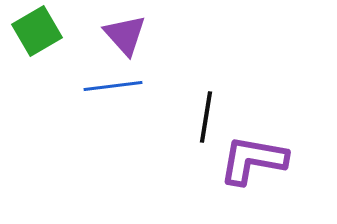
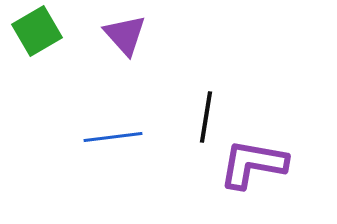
blue line: moved 51 px down
purple L-shape: moved 4 px down
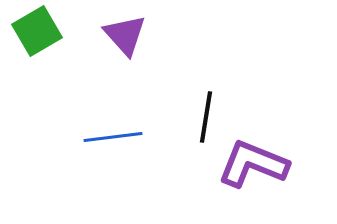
purple L-shape: rotated 12 degrees clockwise
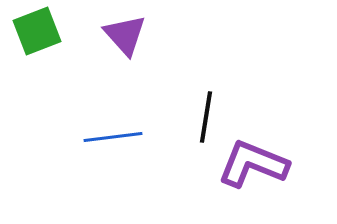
green square: rotated 9 degrees clockwise
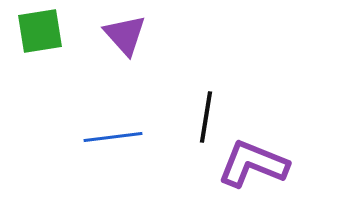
green square: moved 3 px right; rotated 12 degrees clockwise
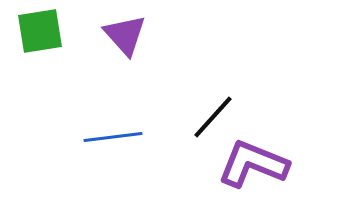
black line: moved 7 px right; rotated 33 degrees clockwise
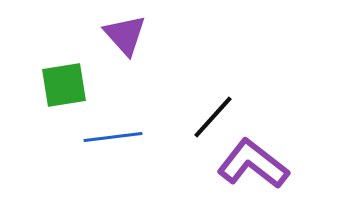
green square: moved 24 px right, 54 px down
purple L-shape: rotated 16 degrees clockwise
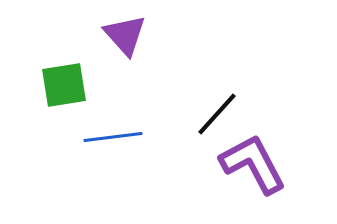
black line: moved 4 px right, 3 px up
purple L-shape: rotated 24 degrees clockwise
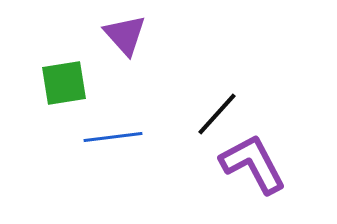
green square: moved 2 px up
